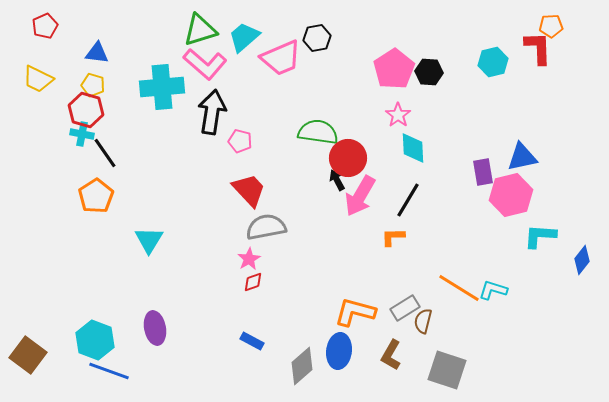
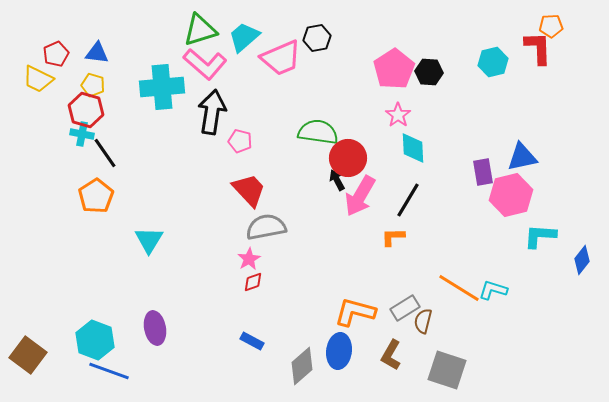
red pentagon at (45, 26): moved 11 px right, 28 px down
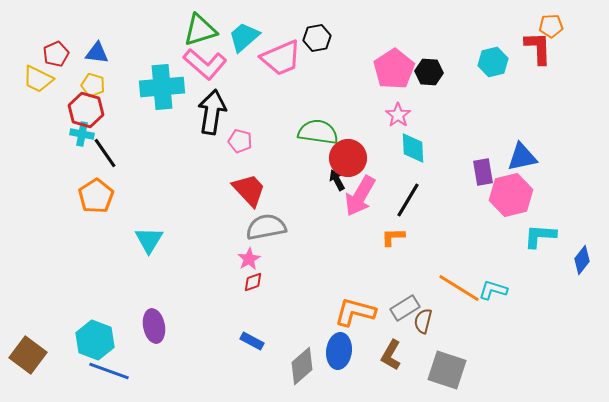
purple ellipse at (155, 328): moved 1 px left, 2 px up
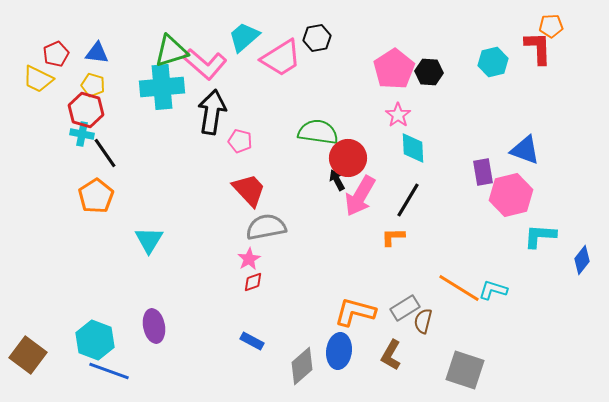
green triangle at (200, 30): moved 29 px left, 21 px down
pink trapezoid at (281, 58): rotated 9 degrees counterclockwise
blue triangle at (522, 157): moved 3 px right, 7 px up; rotated 32 degrees clockwise
gray square at (447, 370): moved 18 px right
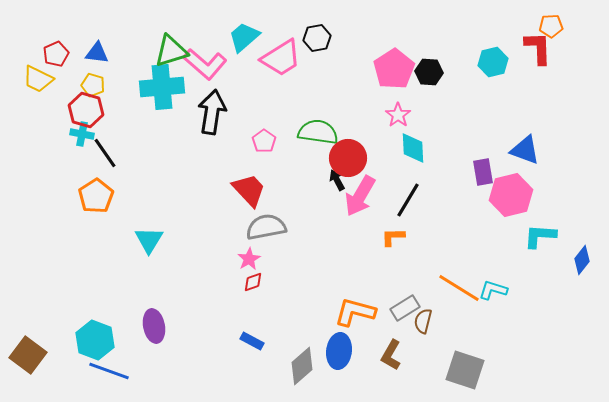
pink pentagon at (240, 141): moved 24 px right; rotated 20 degrees clockwise
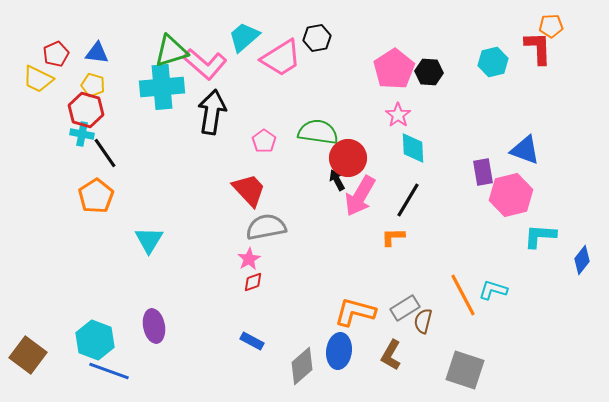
orange line at (459, 288): moved 4 px right, 7 px down; rotated 30 degrees clockwise
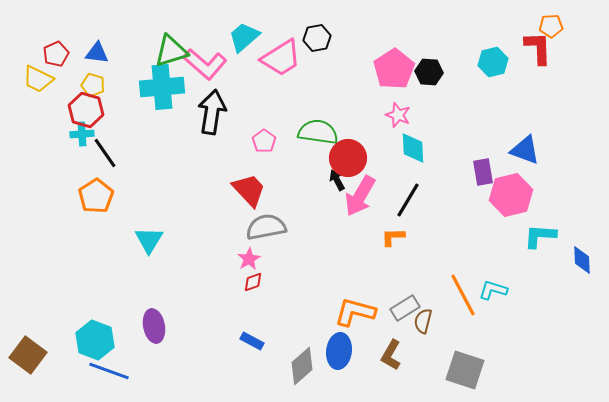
pink star at (398, 115): rotated 15 degrees counterclockwise
cyan cross at (82, 134): rotated 15 degrees counterclockwise
blue diamond at (582, 260): rotated 40 degrees counterclockwise
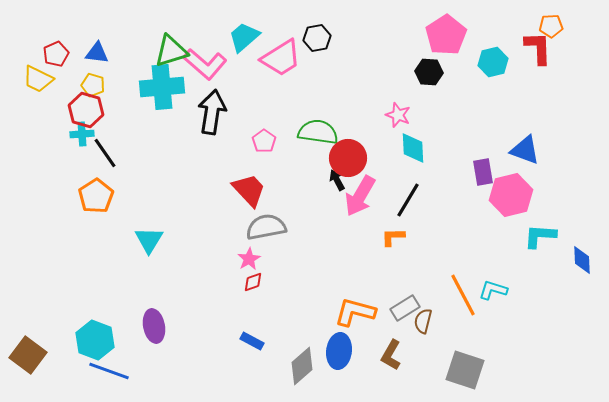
pink pentagon at (394, 69): moved 52 px right, 34 px up
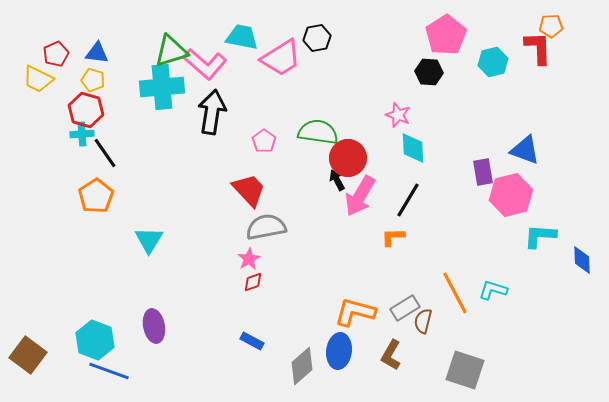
cyan trapezoid at (244, 37): moved 2 px left; rotated 52 degrees clockwise
yellow pentagon at (93, 85): moved 5 px up
orange line at (463, 295): moved 8 px left, 2 px up
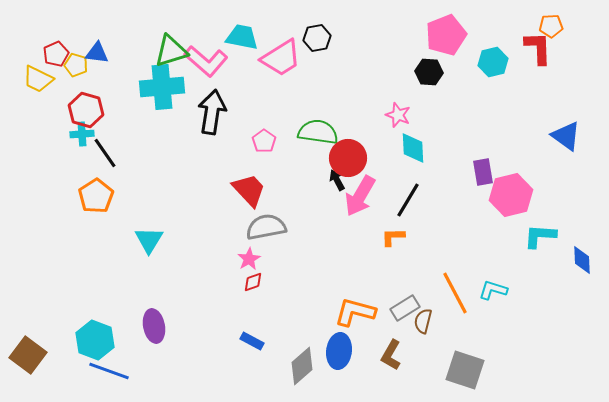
pink pentagon at (446, 35): rotated 12 degrees clockwise
pink L-shape at (205, 64): moved 1 px right, 3 px up
yellow pentagon at (93, 80): moved 17 px left, 15 px up
blue triangle at (525, 150): moved 41 px right, 14 px up; rotated 16 degrees clockwise
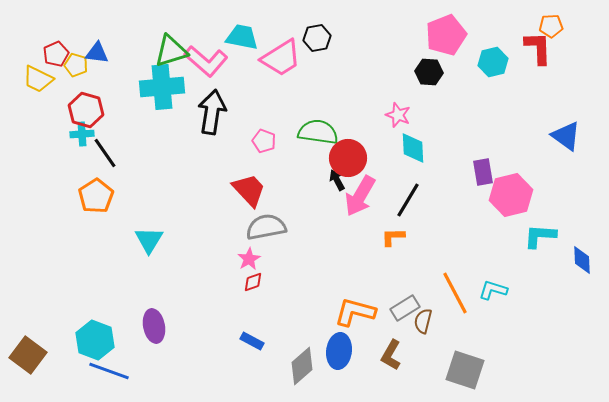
pink pentagon at (264, 141): rotated 15 degrees counterclockwise
